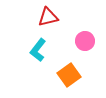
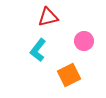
pink circle: moved 1 px left
orange square: rotated 10 degrees clockwise
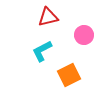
pink circle: moved 6 px up
cyan L-shape: moved 4 px right, 1 px down; rotated 25 degrees clockwise
